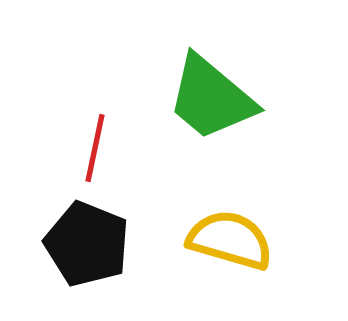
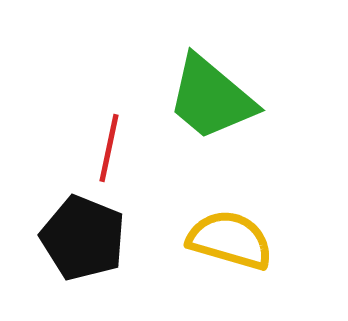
red line: moved 14 px right
black pentagon: moved 4 px left, 6 px up
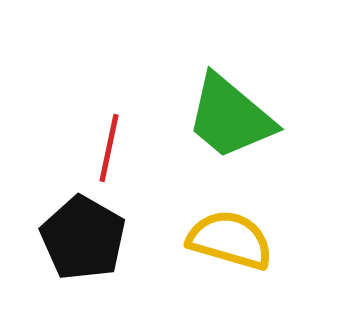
green trapezoid: moved 19 px right, 19 px down
black pentagon: rotated 8 degrees clockwise
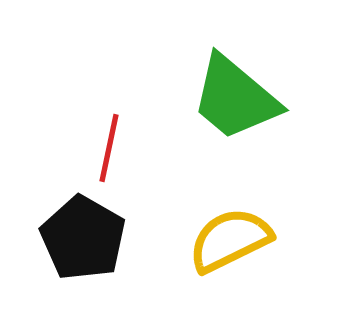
green trapezoid: moved 5 px right, 19 px up
yellow semicircle: rotated 42 degrees counterclockwise
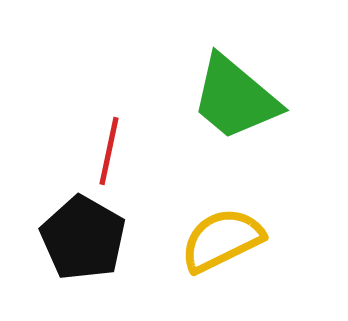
red line: moved 3 px down
yellow semicircle: moved 8 px left
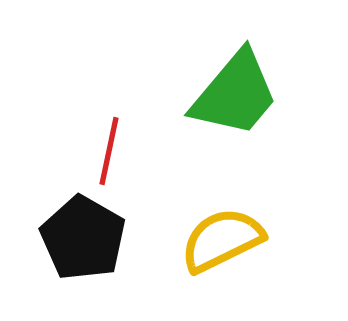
green trapezoid: moved 4 px up; rotated 90 degrees counterclockwise
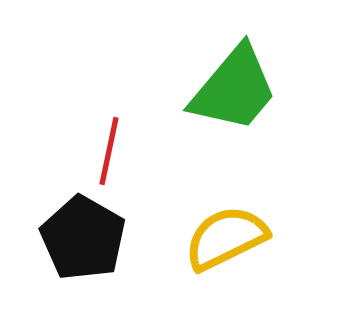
green trapezoid: moved 1 px left, 5 px up
yellow semicircle: moved 4 px right, 2 px up
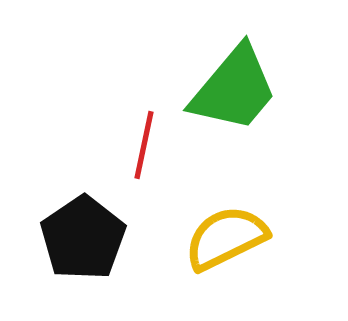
red line: moved 35 px right, 6 px up
black pentagon: rotated 8 degrees clockwise
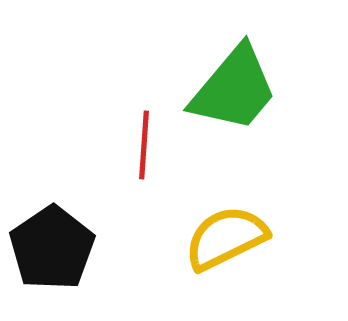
red line: rotated 8 degrees counterclockwise
black pentagon: moved 31 px left, 10 px down
